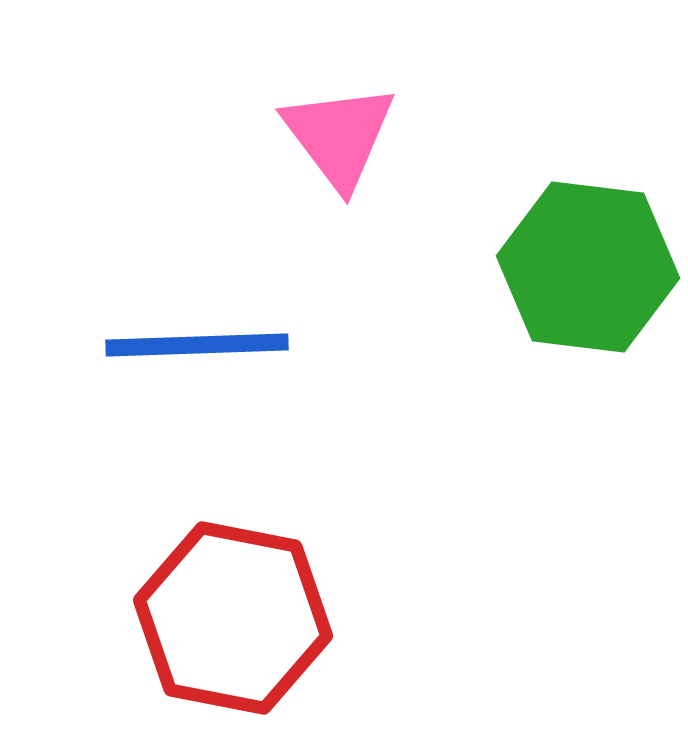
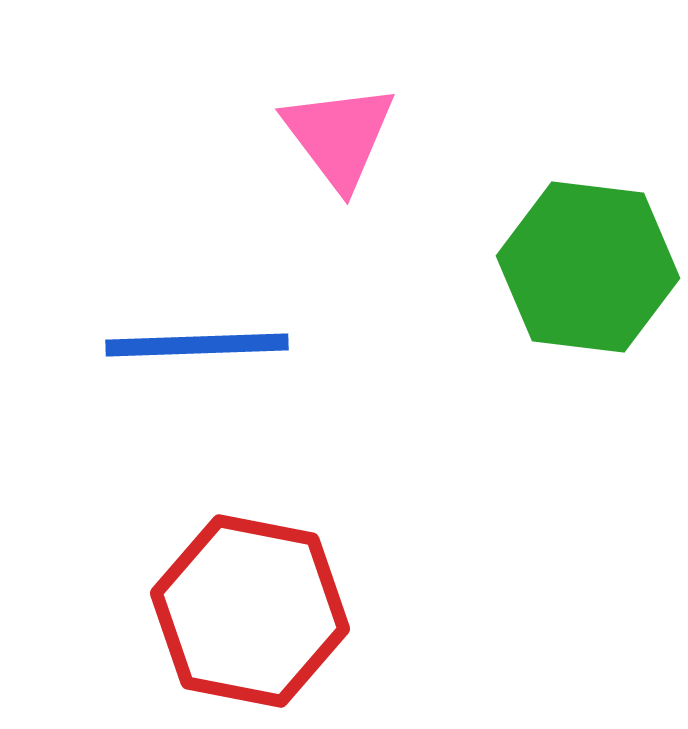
red hexagon: moved 17 px right, 7 px up
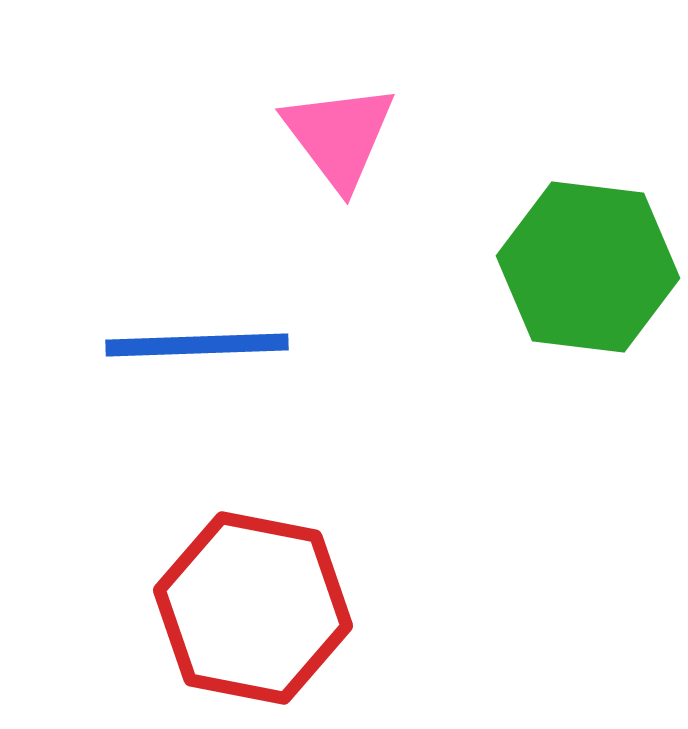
red hexagon: moved 3 px right, 3 px up
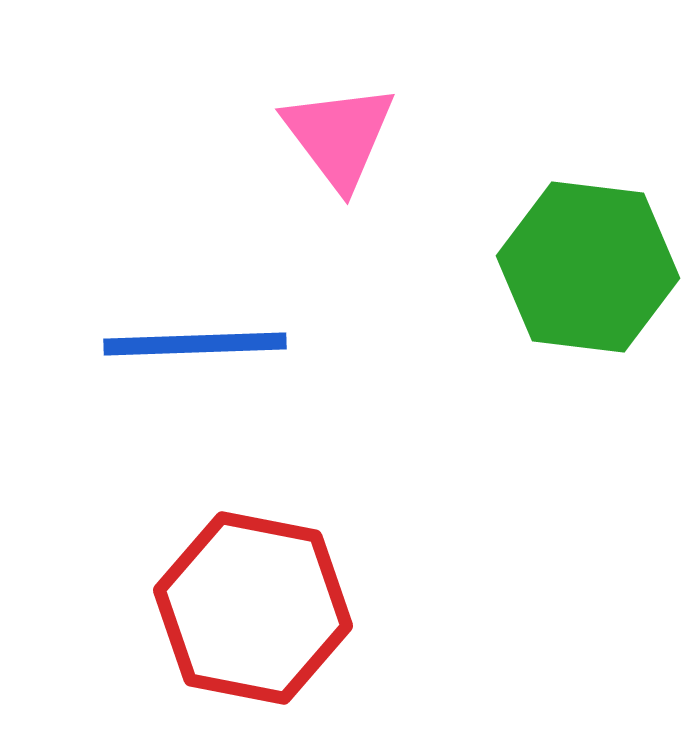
blue line: moved 2 px left, 1 px up
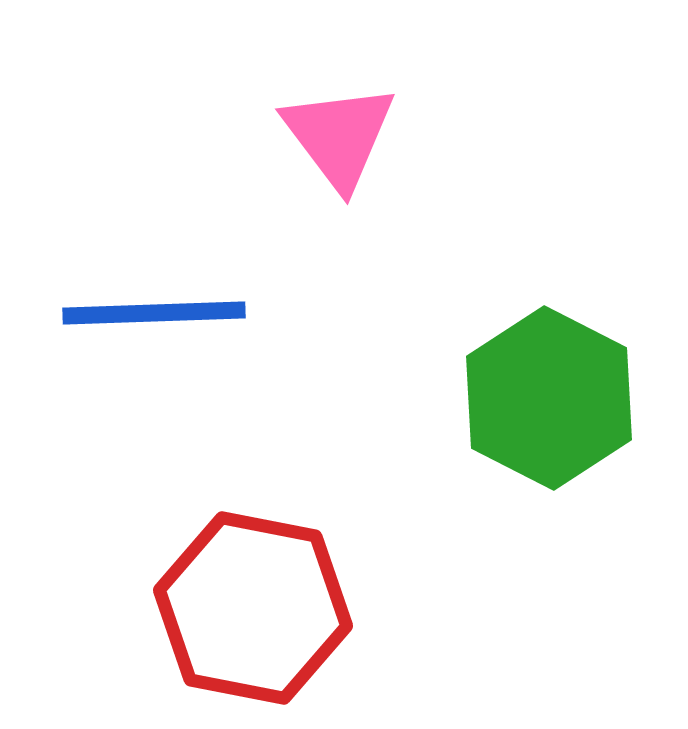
green hexagon: moved 39 px left, 131 px down; rotated 20 degrees clockwise
blue line: moved 41 px left, 31 px up
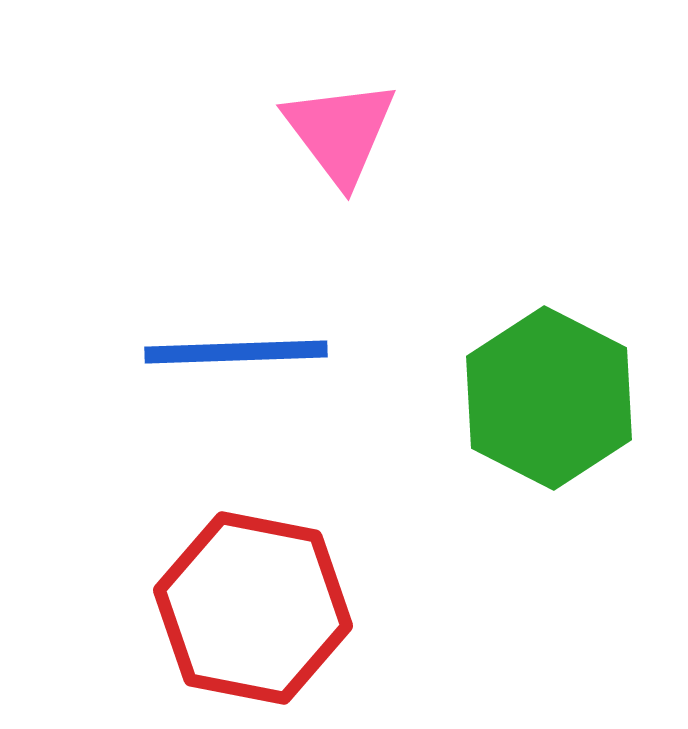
pink triangle: moved 1 px right, 4 px up
blue line: moved 82 px right, 39 px down
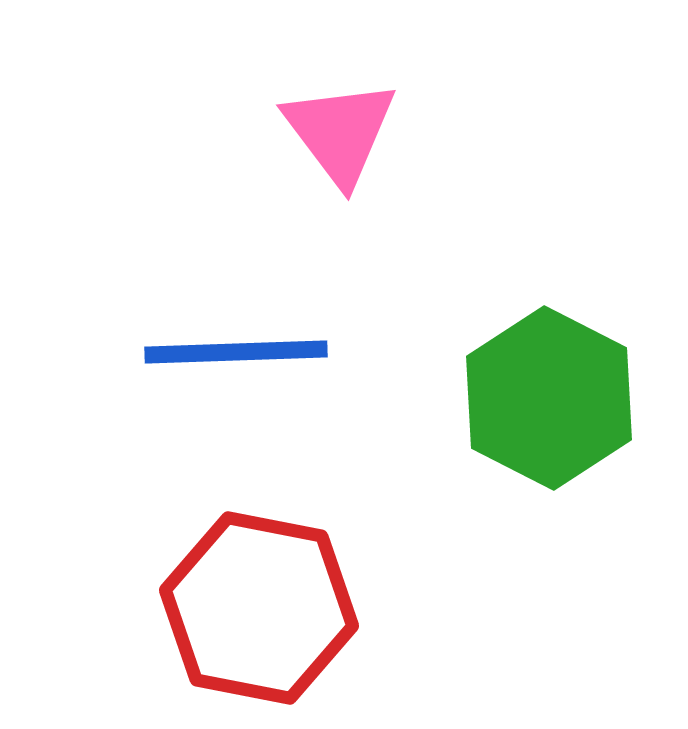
red hexagon: moved 6 px right
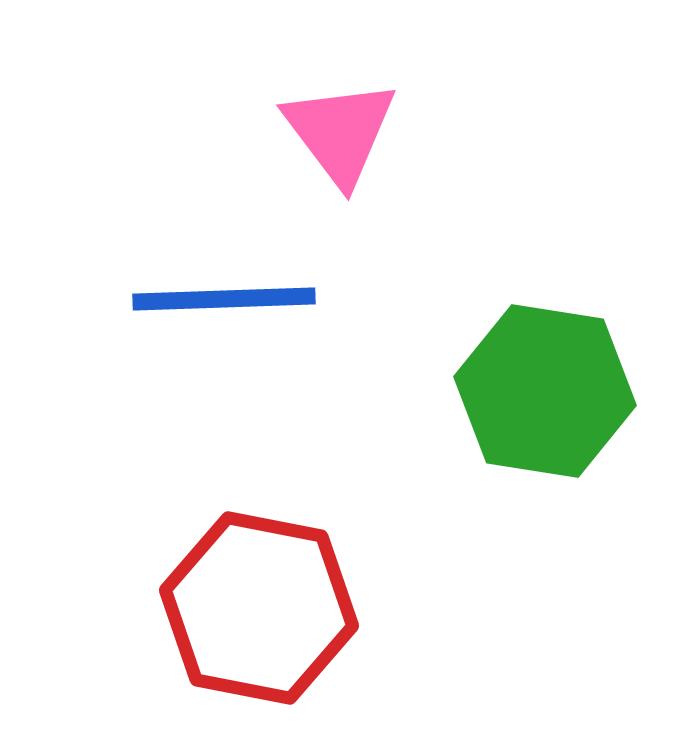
blue line: moved 12 px left, 53 px up
green hexagon: moved 4 px left, 7 px up; rotated 18 degrees counterclockwise
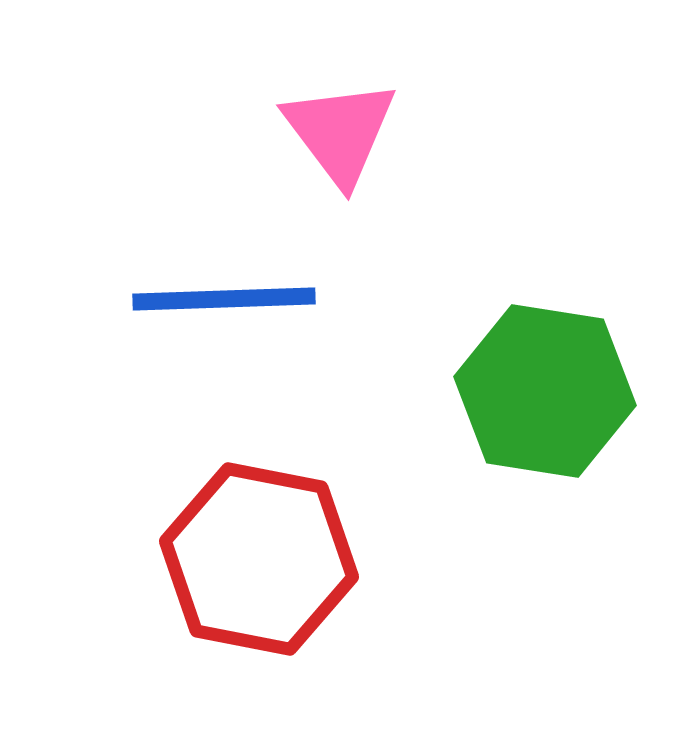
red hexagon: moved 49 px up
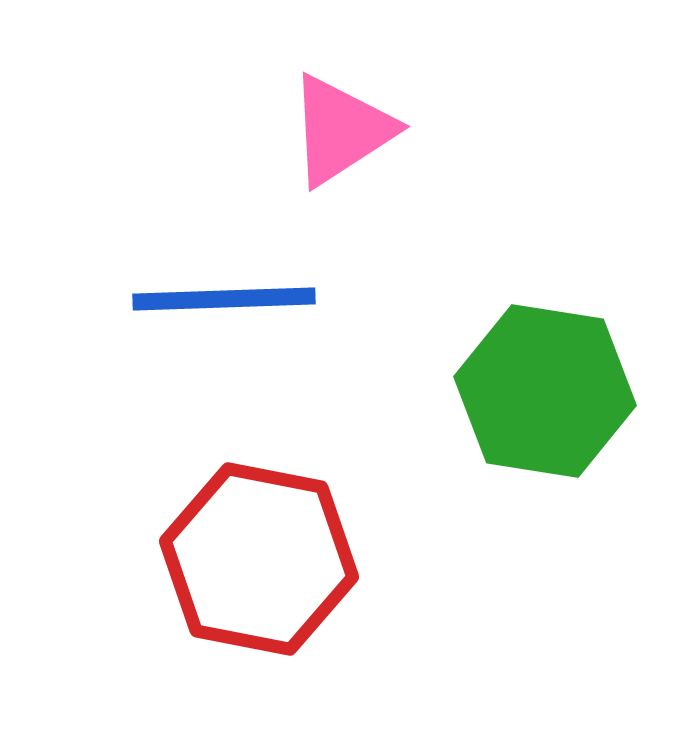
pink triangle: moved 1 px right, 2 px up; rotated 34 degrees clockwise
